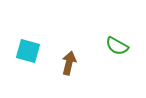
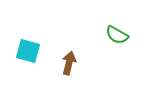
green semicircle: moved 11 px up
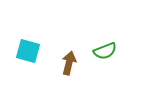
green semicircle: moved 12 px left, 16 px down; rotated 50 degrees counterclockwise
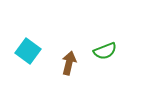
cyan square: rotated 20 degrees clockwise
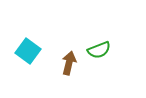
green semicircle: moved 6 px left, 1 px up
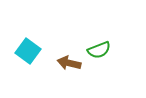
brown arrow: rotated 90 degrees counterclockwise
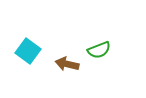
brown arrow: moved 2 px left, 1 px down
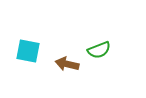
cyan square: rotated 25 degrees counterclockwise
